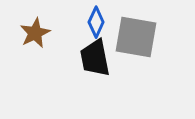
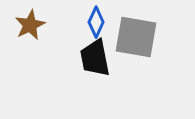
brown star: moved 5 px left, 8 px up
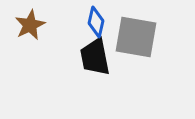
blue diamond: rotated 12 degrees counterclockwise
black trapezoid: moved 1 px up
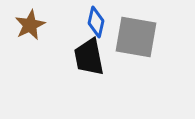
black trapezoid: moved 6 px left
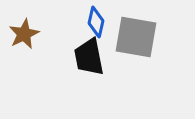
brown star: moved 6 px left, 9 px down
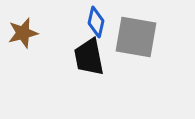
brown star: moved 1 px left, 1 px up; rotated 12 degrees clockwise
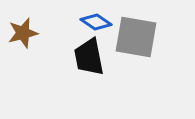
blue diamond: rotated 68 degrees counterclockwise
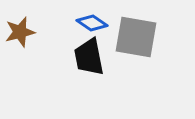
blue diamond: moved 4 px left, 1 px down
brown star: moved 3 px left, 1 px up
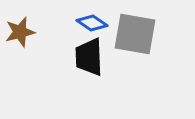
gray square: moved 1 px left, 3 px up
black trapezoid: rotated 9 degrees clockwise
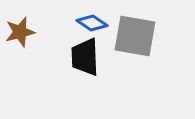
gray square: moved 2 px down
black trapezoid: moved 4 px left
